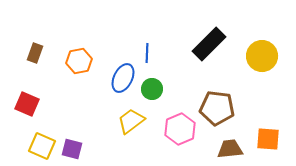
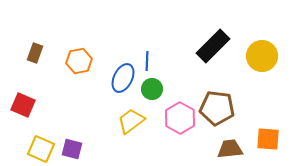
black rectangle: moved 4 px right, 2 px down
blue line: moved 8 px down
red square: moved 4 px left, 1 px down
pink hexagon: moved 11 px up; rotated 8 degrees counterclockwise
yellow square: moved 1 px left, 3 px down
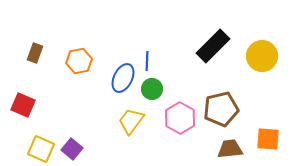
brown pentagon: moved 4 px right, 1 px down; rotated 20 degrees counterclockwise
yellow trapezoid: rotated 16 degrees counterclockwise
purple square: rotated 25 degrees clockwise
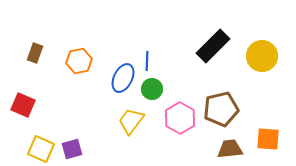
purple square: rotated 35 degrees clockwise
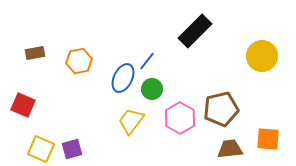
black rectangle: moved 18 px left, 15 px up
brown rectangle: rotated 60 degrees clockwise
blue line: rotated 36 degrees clockwise
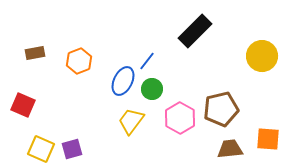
orange hexagon: rotated 10 degrees counterclockwise
blue ellipse: moved 3 px down
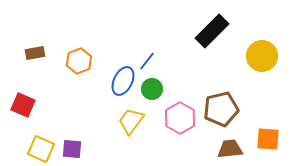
black rectangle: moved 17 px right
purple square: rotated 20 degrees clockwise
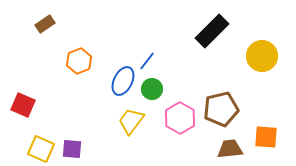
brown rectangle: moved 10 px right, 29 px up; rotated 24 degrees counterclockwise
orange square: moved 2 px left, 2 px up
